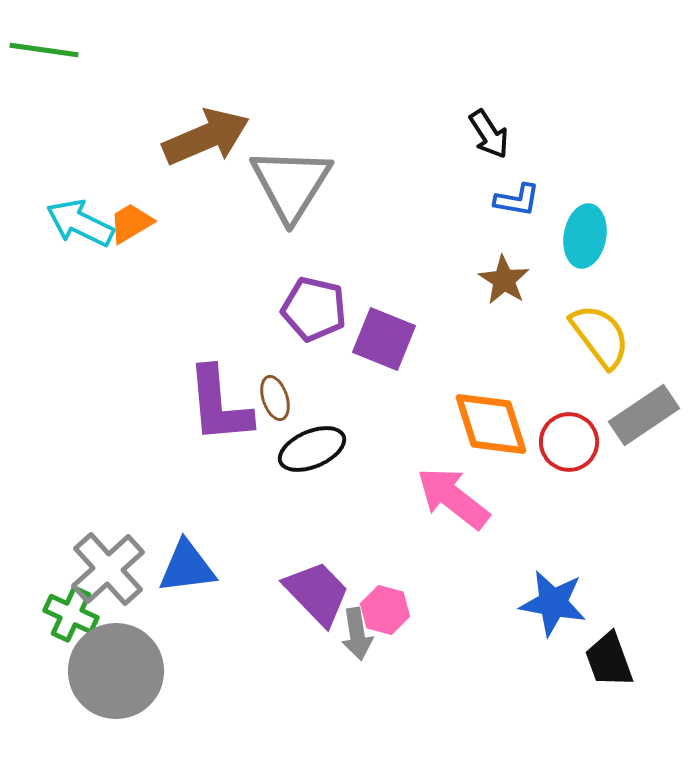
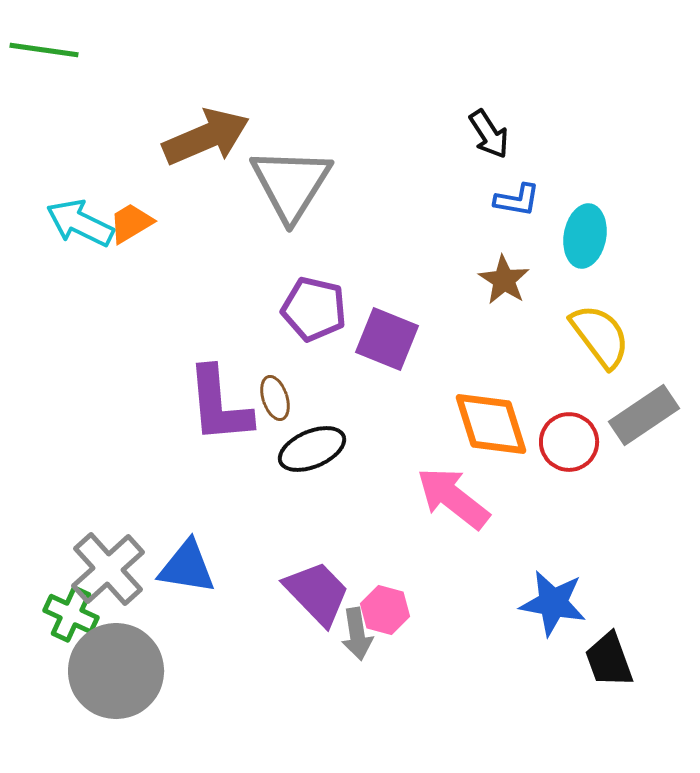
purple square: moved 3 px right
blue triangle: rotated 16 degrees clockwise
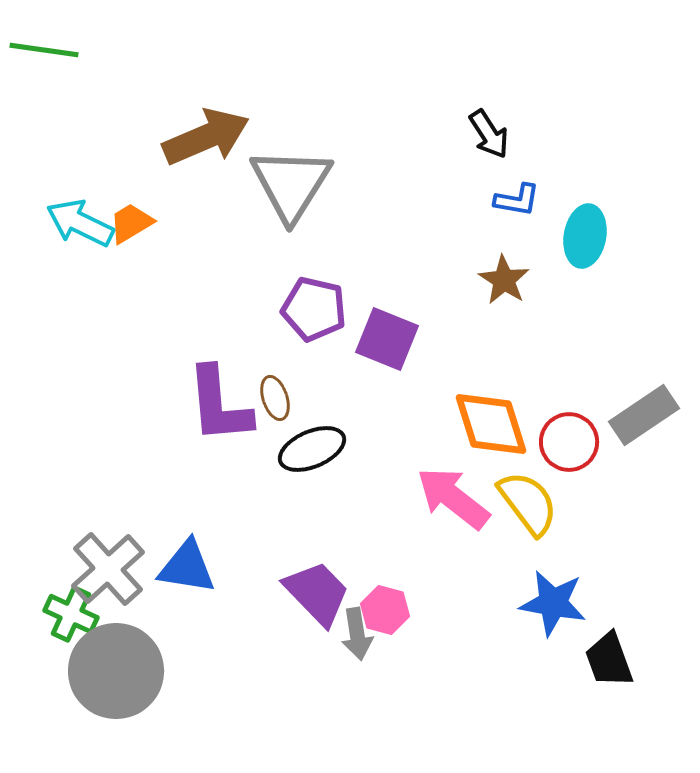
yellow semicircle: moved 72 px left, 167 px down
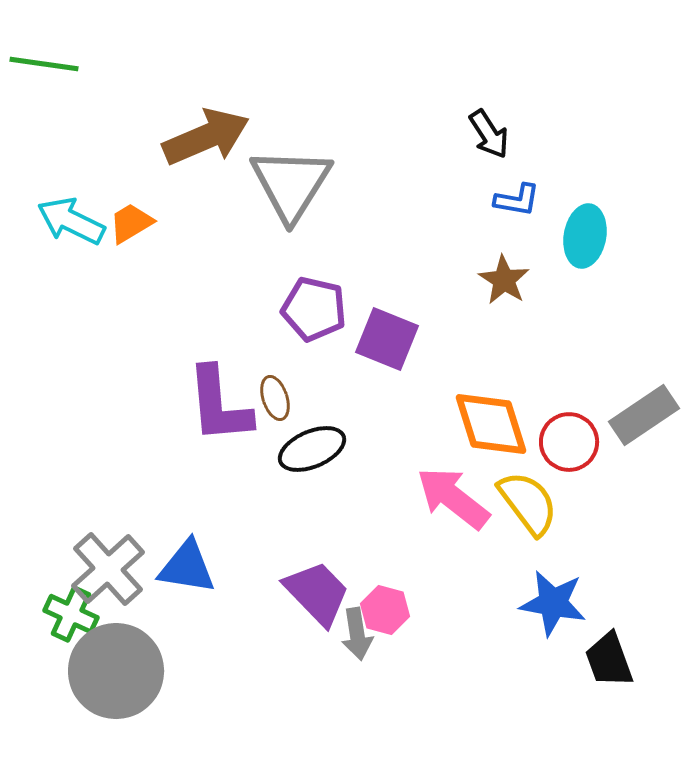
green line: moved 14 px down
cyan arrow: moved 9 px left, 2 px up
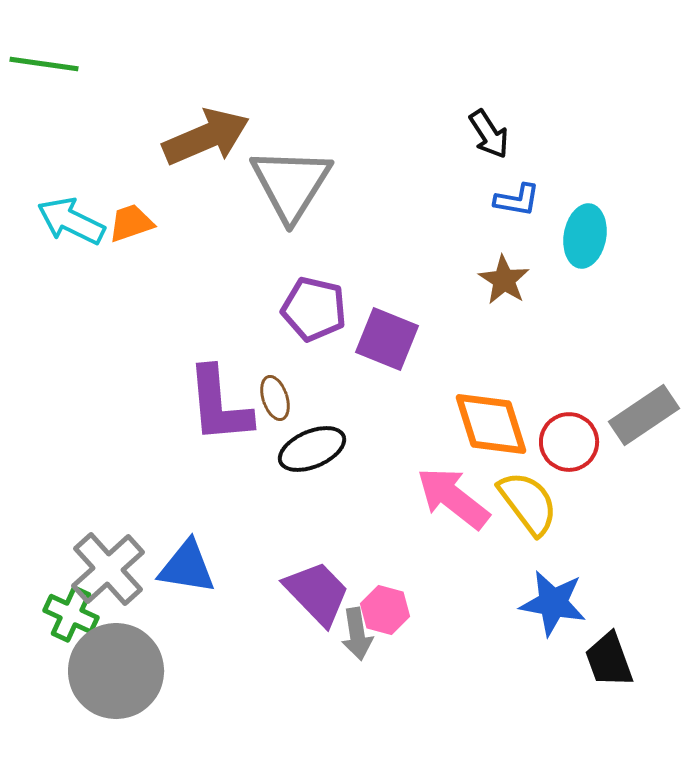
orange trapezoid: rotated 12 degrees clockwise
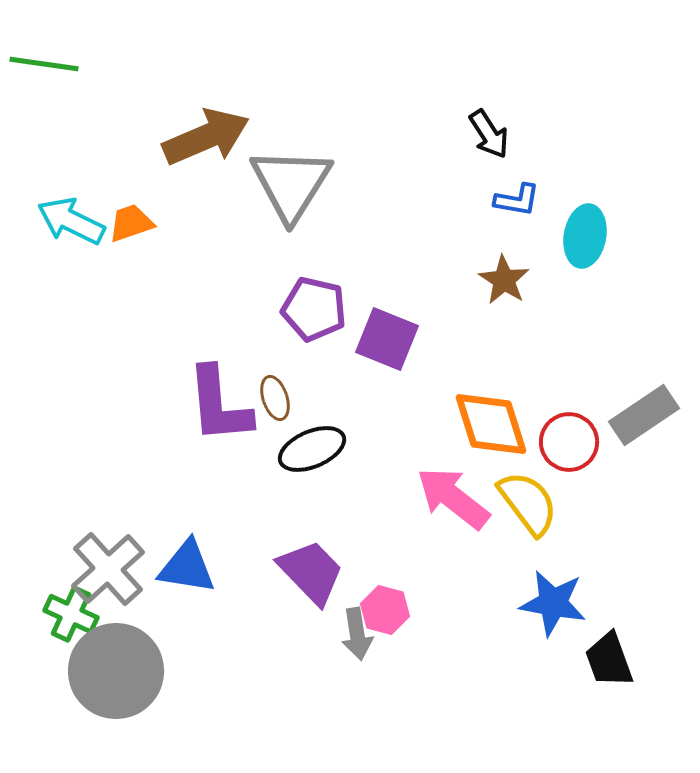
purple trapezoid: moved 6 px left, 21 px up
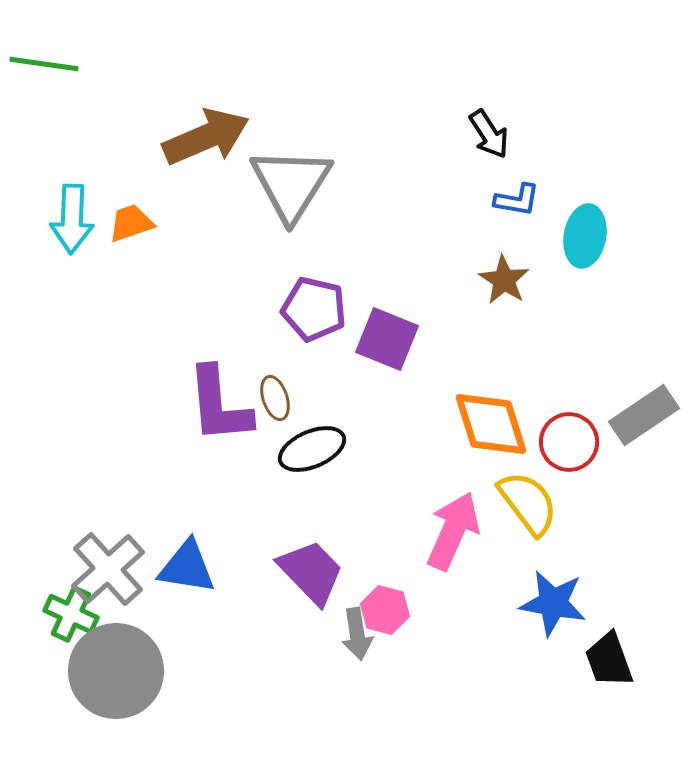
cyan arrow: moved 1 px right, 2 px up; rotated 114 degrees counterclockwise
pink arrow: moved 33 px down; rotated 76 degrees clockwise
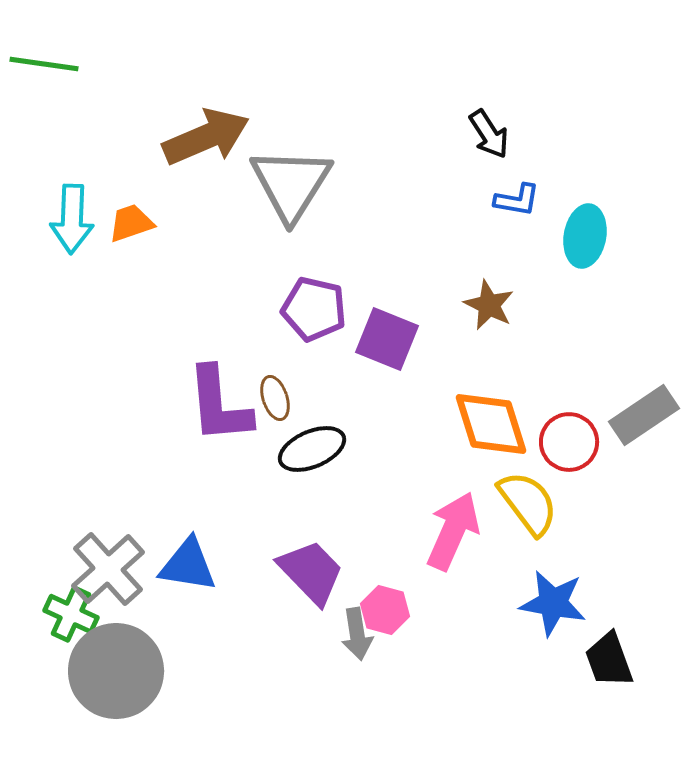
brown star: moved 15 px left, 25 px down; rotated 6 degrees counterclockwise
blue triangle: moved 1 px right, 2 px up
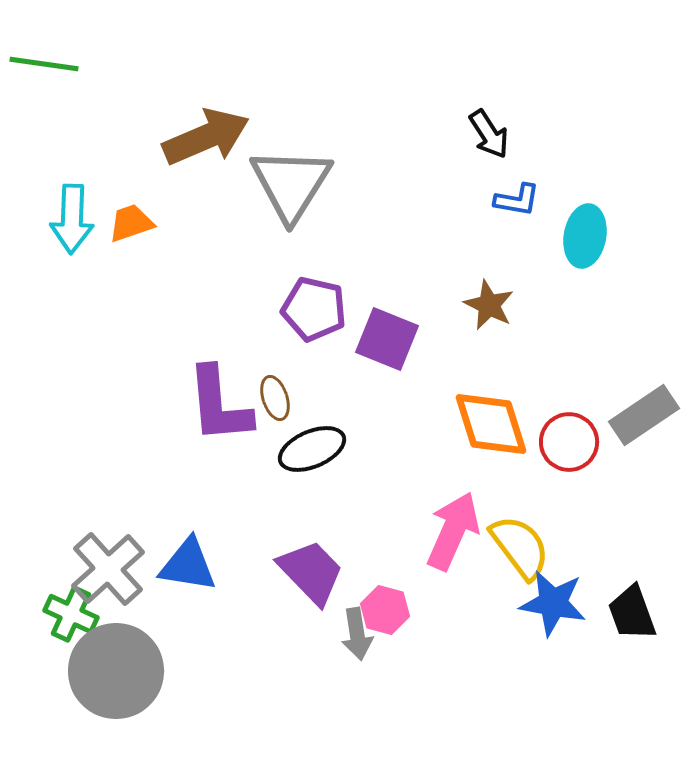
yellow semicircle: moved 8 px left, 44 px down
black trapezoid: moved 23 px right, 47 px up
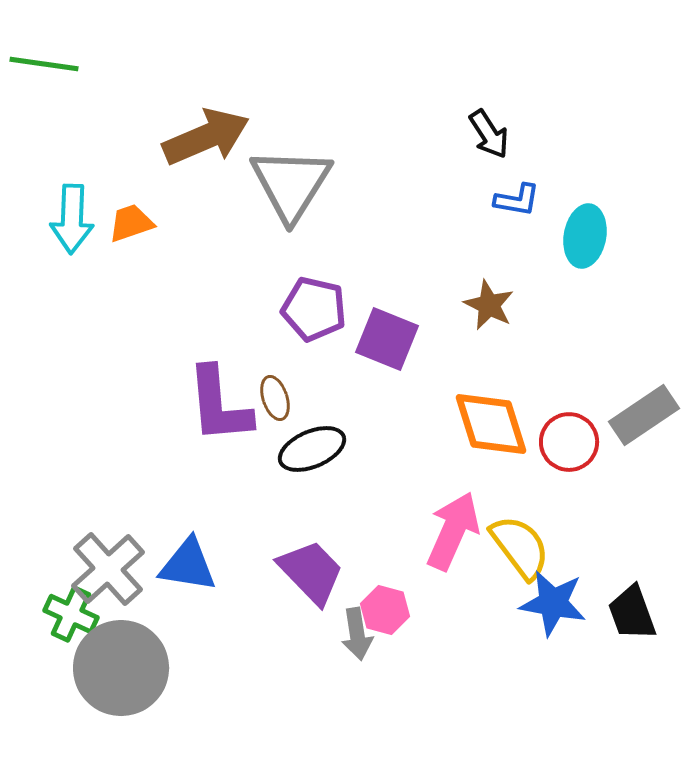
gray circle: moved 5 px right, 3 px up
